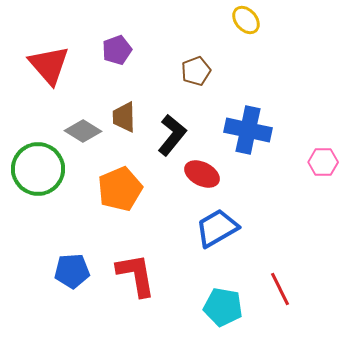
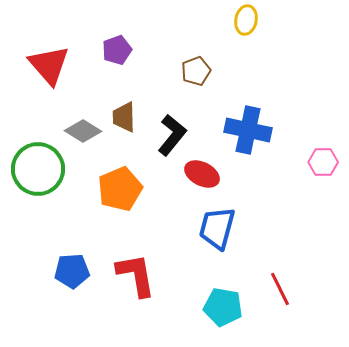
yellow ellipse: rotated 52 degrees clockwise
blue trapezoid: rotated 45 degrees counterclockwise
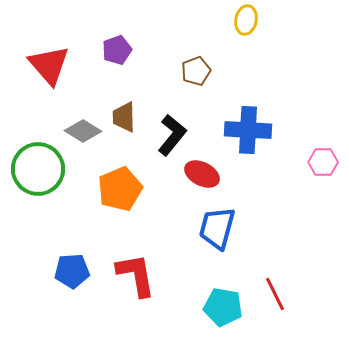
blue cross: rotated 9 degrees counterclockwise
red line: moved 5 px left, 5 px down
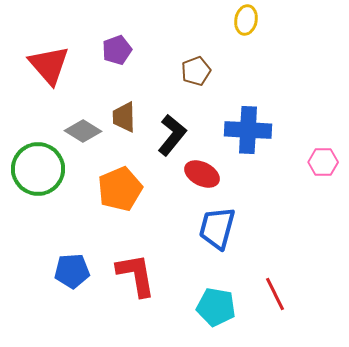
cyan pentagon: moved 7 px left
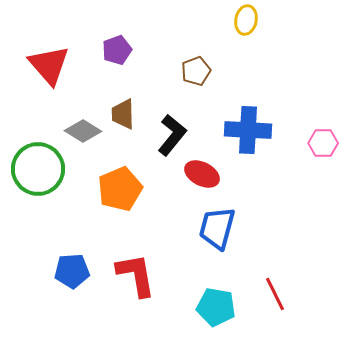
brown trapezoid: moved 1 px left, 3 px up
pink hexagon: moved 19 px up
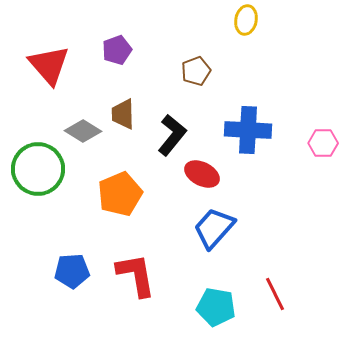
orange pentagon: moved 5 px down
blue trapezoid: moved 3 px left; rotated 27 degrees clockwise
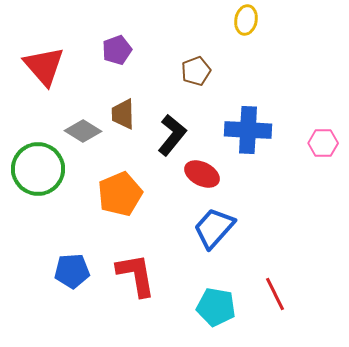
red triangle: moved 5 px left, 1 px down
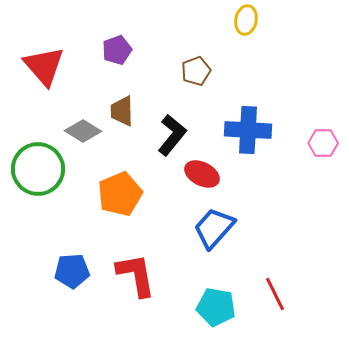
brown trapezoid: moved 1 px left, 3 px up
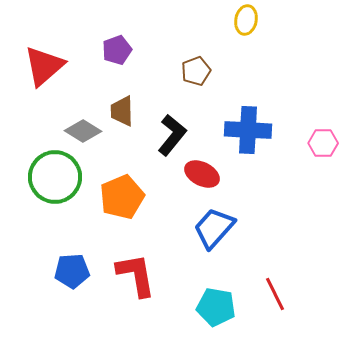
red triangle: rotated 30 degrees clockwise
green circle: moved 17 px right, 8 px down
orange pentagon: moved 2 px right, 3 px down
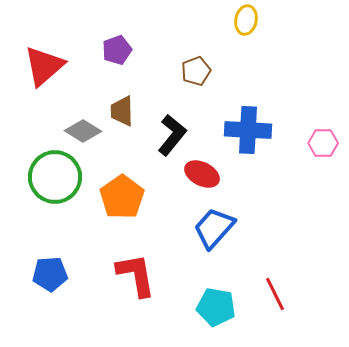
orange pentagon: rotated 12 degrees counterclockwise
blue pentagon: moved 22 px left, 3 px down
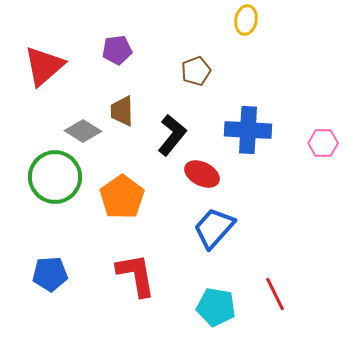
purple pentagon: rotated 12 degrees clockwise
